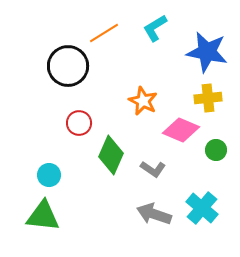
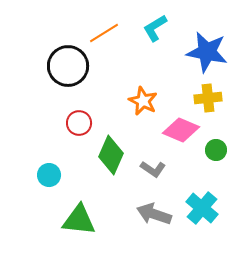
green triangle: moved 36 px right, 4 px down
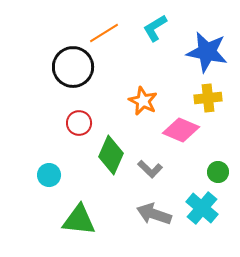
black circle: moved 5 px right, 1 px down
green circle: moved 2 px right, 22 px down
gray L-shape: moved 3 px left; rotated 10 degrees clockwise
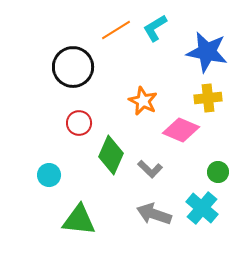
orange line: moved 12 px right, 3 px up
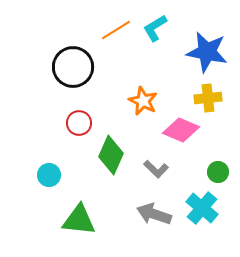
gray L-shape: moved 6 px right
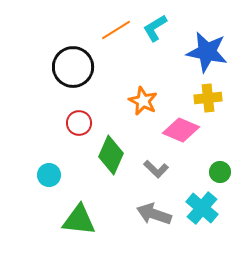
green circle: moved 2 px right
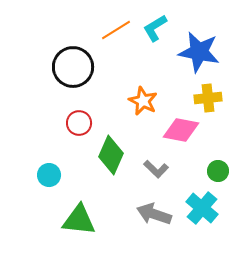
blue star: moved 8 px left
pink diamond: rotated 12 degrees counterclockwise
green circle: moved 2 px left, 1 px up
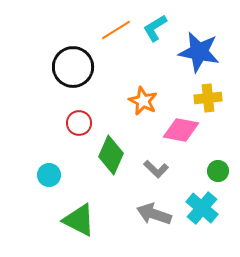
green triangle: rotated 21 degrees clockwise
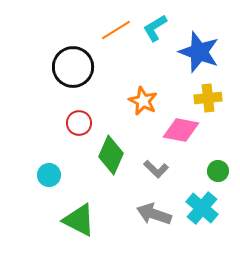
blue star: rotated 9 degrees clockwise
